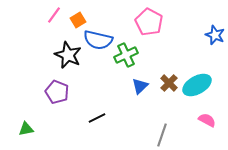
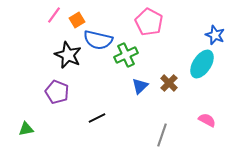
orange square: moved 1 px left
cyan ellipse: moved 5 px right, 21 px up; rotated 28 degrees counterclockwise
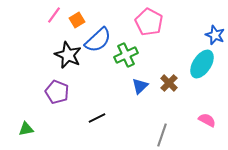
blue semicircle: rotated 56 degrees counterclockwise
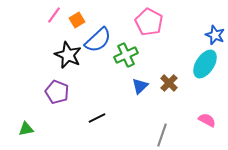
cyan ellipse: moved 3 px right
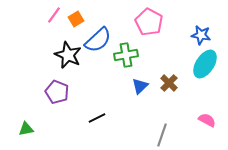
orange square: moved 1 px left, 1 px up
blue star: moved 14 px left; rotated 12 degrees counterclockwise
green cross: rotated 15 degrees clockwise
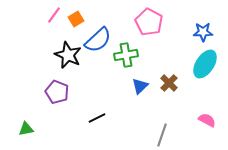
blue star: moved 2 px right, 3 px up; rotated 12 degrees counterclockwise
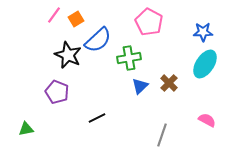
green cross: moved 3 px right, 3 px down
